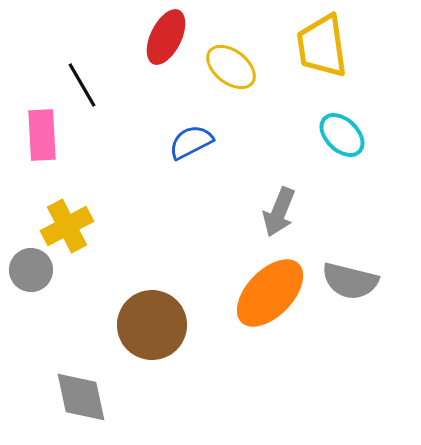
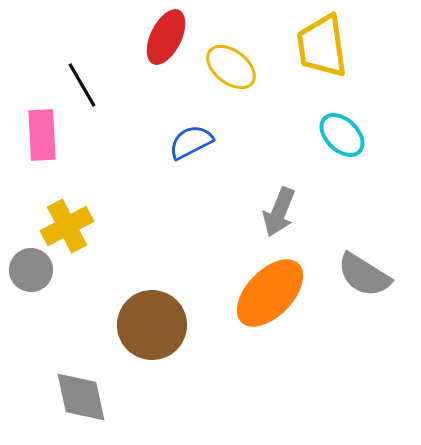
gray semicircle: moved 14 px right, 6 px up; rotated 18 degrees clockwise
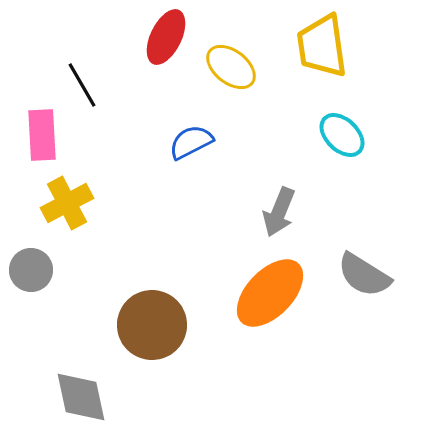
yellow cross: moved 23 px up
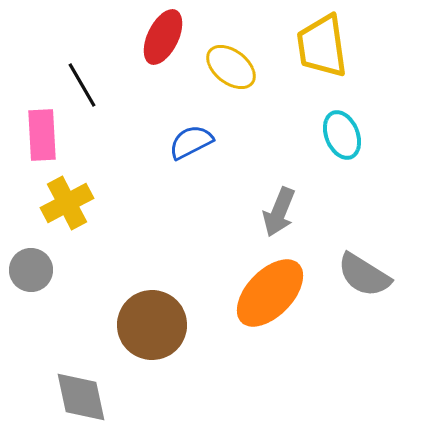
red ellipse: moved 3 px left
cyan ellipse: rotated 24 degrees clockwise
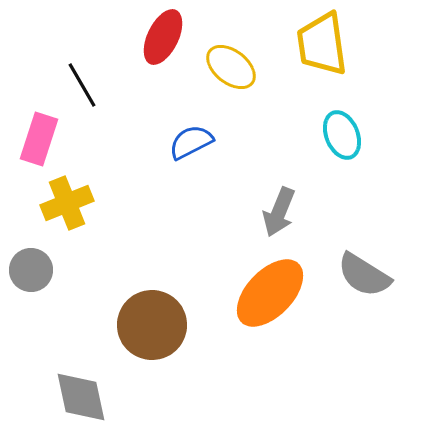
yellow trapezoid: moved 2 px up
pink rectangle: moved 3 px left, 4 px down; rotated 21 degrees clockwise
yellow cross: rotated 6 degrees clockwise
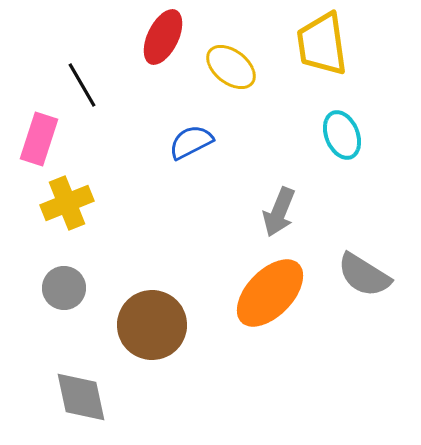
gray circle: moved 33 px right, 18 px down
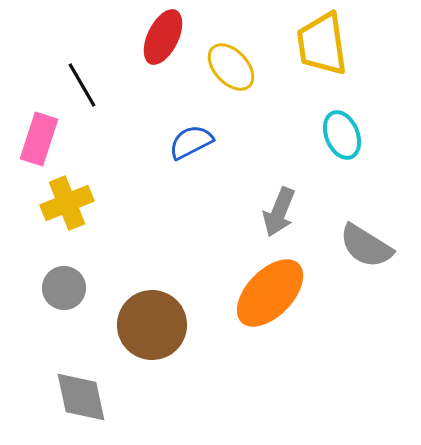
yellow ellipse: rotated 9 degrees clockwise
gray semicircle: moved 2 px right, 29 px up
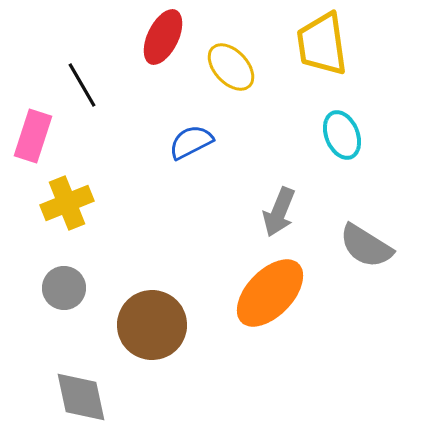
pink rectangle: moved 6 px left, 3 px up
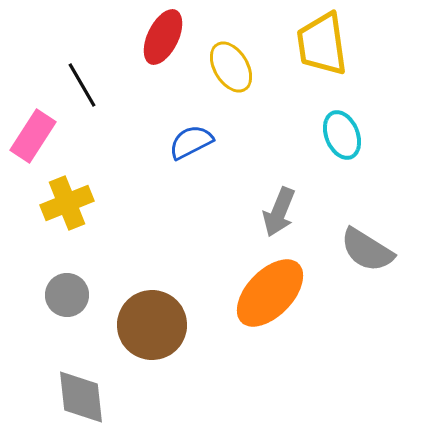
yellow ellipse: rotated 12 degrees clockwise
pink rectangle: rotated 15 degrees clockwise
gray semicircle: moved 1 px right, 4 px down
gray circle: moved 3 px right, 7 px down
gray diamond: rotated 6 degrees clockwise
